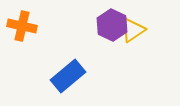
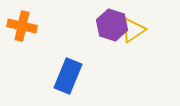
purple hexagon: rotated 8 degrees counterclockwise
blue rectangle: rotated 28 degrees counterclockwise
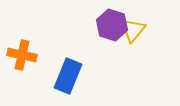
orange cross: moved 29 px down
yellow triangle: rotated 16 degrees counterclockwise
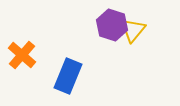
orange cross: rotated 28 degrees clockwise
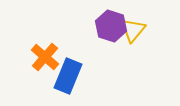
purple hexagon: moved 1 px left, 1 px down
orange cross: moved 23 px right, 2 px down
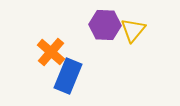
purple hexagon: moved 6 px left, 1 px up; rotated 16 degrees counterclockwise
orange cross: moved 6 px right, 5 px up
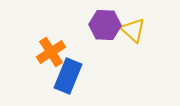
yellow triangle: rotated 28 degrees counterclockwise
orange cross: rotated 16 degrees clockwise
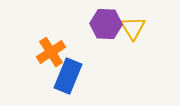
purple hexagon: moved 1 px right, 1 px up
yellow triangle: moved 2 px up; rotated 16 degrees clockwise
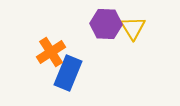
blue rectangle: moved 3 px up
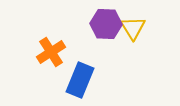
blue rectangle: moved 12 px right, 7 px down
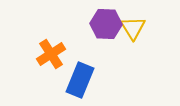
orange cross: moved 2 px down
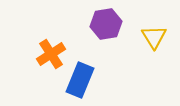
purple hexagon: rotated 12 degrees counterclockwise
yellow triangle: moved 21 px right, 9 px down
